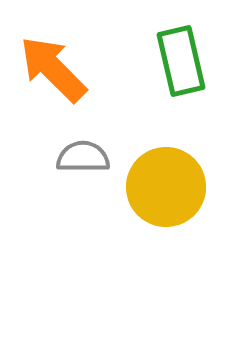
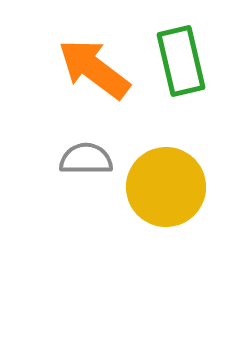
orange arrow: moved 41 px right; rotated 8 degrees counterclockwise
gray semicircle: moved 3 px right, 2 px down
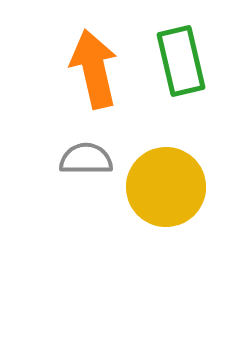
orange arrow: rotated 40 degrees clockwise
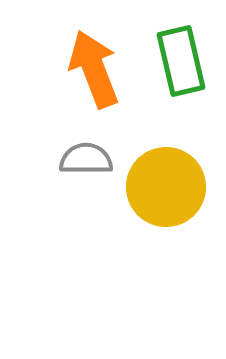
orange arrow: rotated 8 degrees counterclockwise
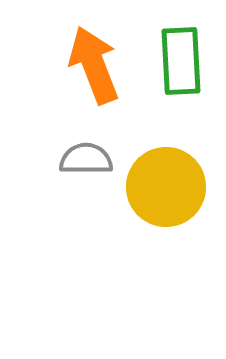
green rectangle: rotated 10 degrees clockwise
orange arrow: moved 4 px up
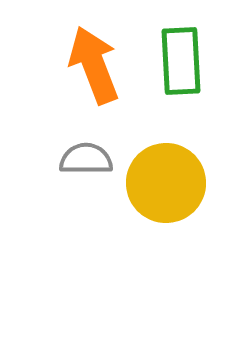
yellow circle: moved 4 px up
